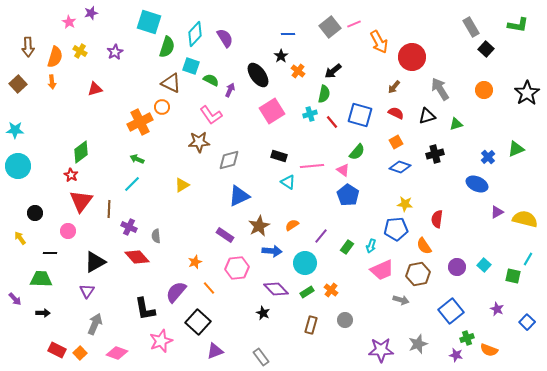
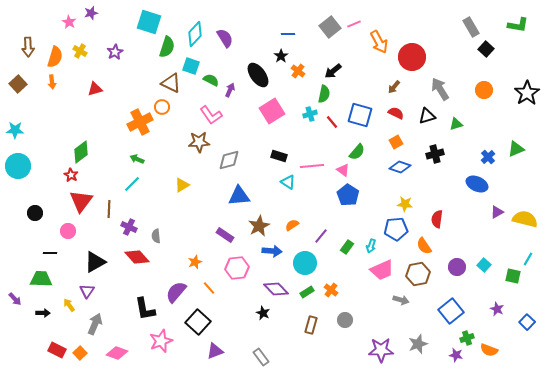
blue triangle at (239, 196): rotated 20 degrees clockwise
yellow arrow at (20, 238): moved 49 px right, 67 px down
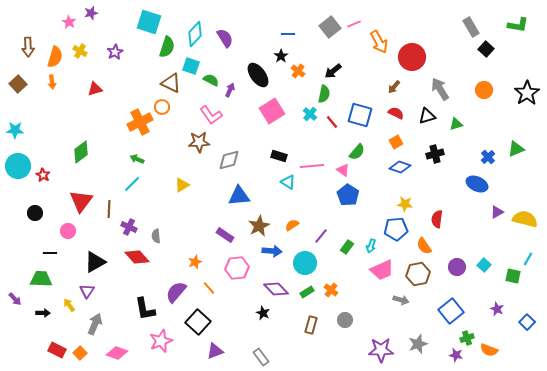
cyan cross at (310, 114): rotated 32 degrees counterclockwise
red star at (71, 175): moved 28 px left
